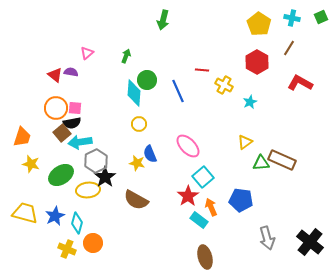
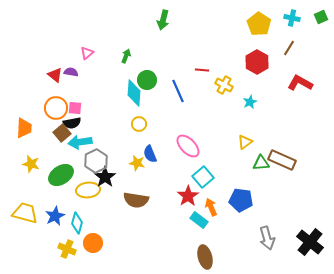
orange trapezoid at (22, 137): moved 2 px right, 9 px up; rotated 15 degrees counterclockwise
brown semicircle at (136, 200): rotated 20 degrees counterclockwise
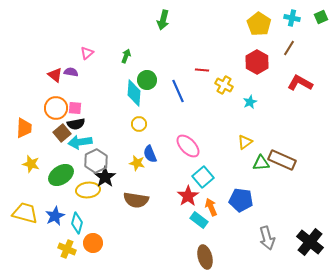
black semicircle at (72, 123): moved 4 px right, 1 px down
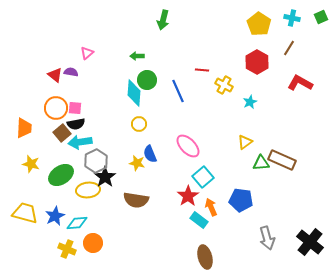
green arrow at (126, 56): moved 11 px right; rotated 112 degrees counterclockwise
cyan diamond at (77, 223): rotated 70 degrees clockwise
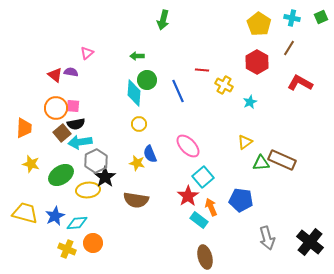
pink square at (75, 108): moved 2 px left, 2 px up
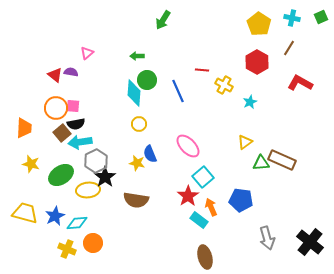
green arrow at (163, 20): rotated 18 degrees clockwise
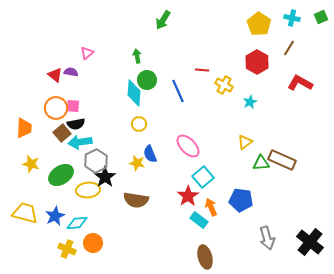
green arrow at (137, 56): rotated 80 degrees clockwise
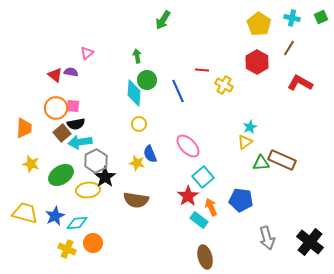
cyan star at (250, 102): moved 25 px down
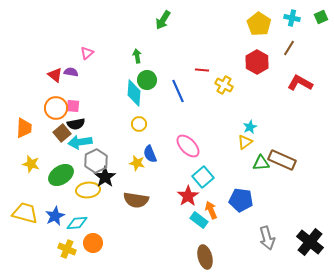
orange arrow at (211, 207): moved 3 px down
